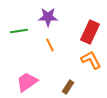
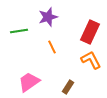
purple star: rotated 18 degrees counterclockwise
orange line: moved 2 px right, 2 px down
pink trapezoid: moved 2 px right
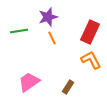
orange line: moved 9 px up
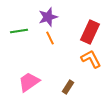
orange line: moved 2 px left
orange L-shape: moved 1 px up
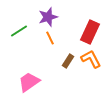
green line: rotated 24 degrees counterclockwise
brown rectangle: moved 26 px up
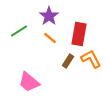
purple star: moved 1 px right, 1 px up; rotated 18 degrees counterclockwise
red rectangle: moved 11 px left, 2 px down; rotated 15 degrees counterclockwise
orange line: rotated 24 degrees counterclockwise
pink trapezoid: rotated 105 degrees counterclockwise
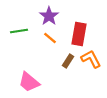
green line: rotated 24 degrees clockwise
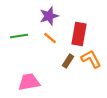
purple star: rotated 18 degrees clockwise
green line: moved 5 px down
pink trapezoid: rotated 130 degrees clockwise
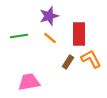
red rectangle: rotated 10 degrees counterclockwise
brown rectangle: moved 1 px down
